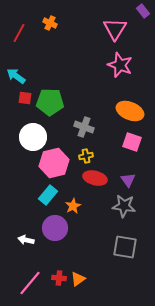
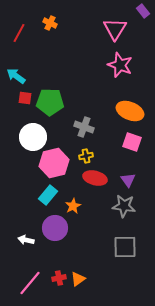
gray square: rotated 10 degrees counterclockwise
red cross: rotated 16 degrees counterclockwise
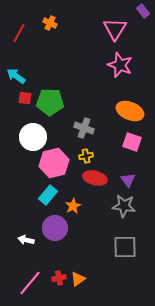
gray cross: moved 1 px down
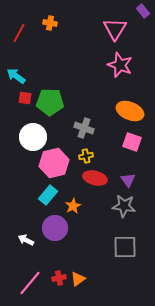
orange cross: rotated 16 degrees counterclockwise
white arrow: rotated 14 degrees clockwise
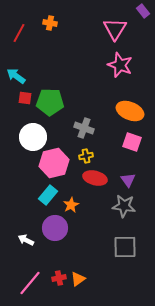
orange star: moved 2 px left, 1 px up
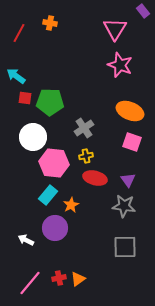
gray cross: rotated 36 degrees clockwise
pink hexagon: rotated 20 degrees clockwise
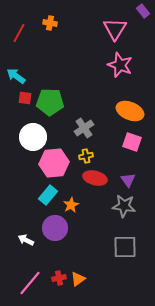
pink hexagon: rotated 12 degrees counterclockwise
